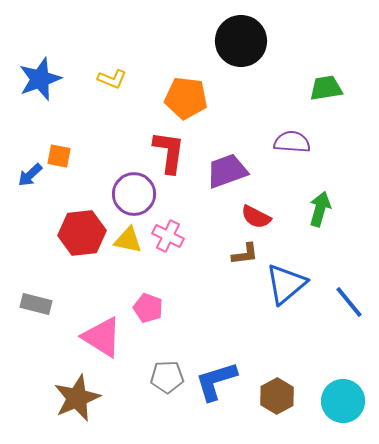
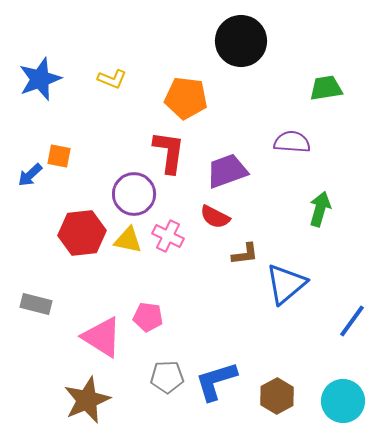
red semicircle: moved 41 px left
blue line: moved 3 px right, 19 px down; rotated 75 degrees clockwise
pink pentagon: moved 9 px down; rotated 12 degrees counterclockwise
brown star: moved 10 px right, 2 px down
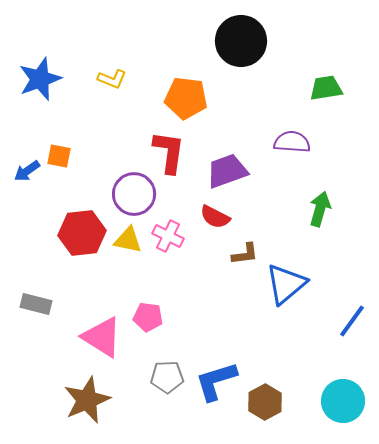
blue arrow: moved 3 px left, 4 px up; rotated 8 degrees clockwise
brown hexagon: moved 12 px left, 6 px down
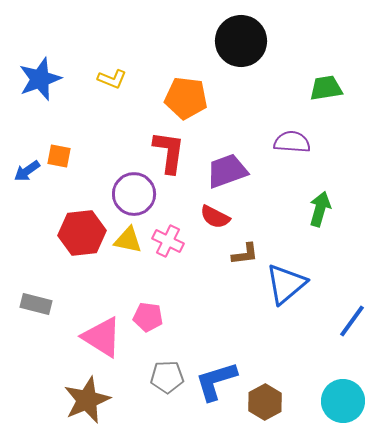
pink cross: moved 5 px down
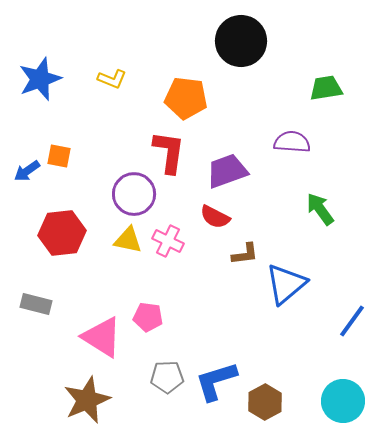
green arrow: rotated 52 degrees counterclockwise
red hexagon: moved 20 px left
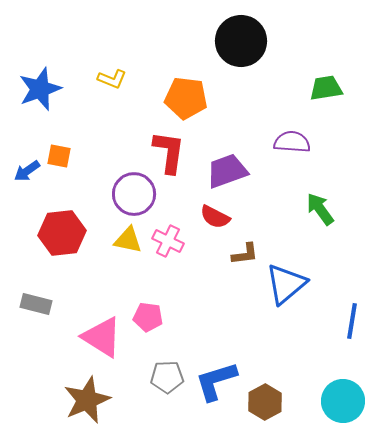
blue star: moved 10 px down
blue line: rotated 27 degrees counterclockwise
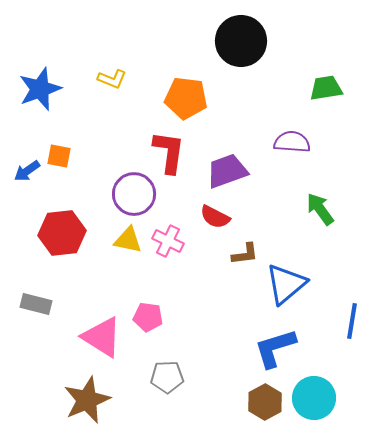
blue L-shape: moved 59 px right, 33 px up
cyan circle: moved 29 px left, 3 px up
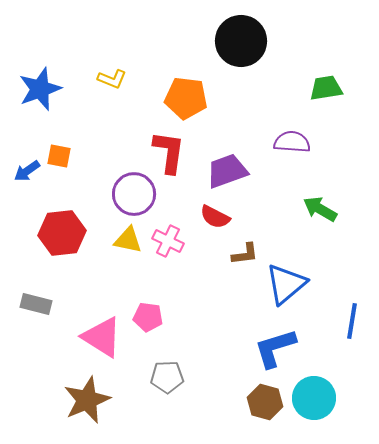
green arrow: rotated 24 degrees counterclockwise
brown hexagon: rotated 16 degrees counterclockwise
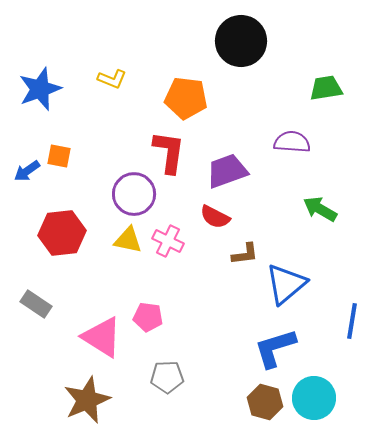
gray rectangle: rotated 20 degrees clockwise
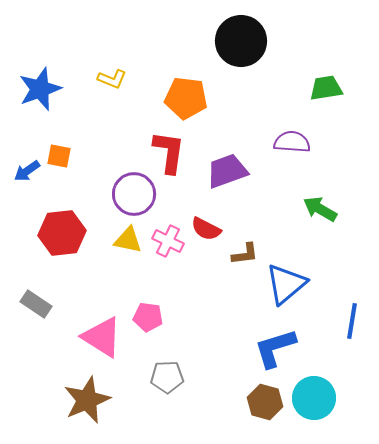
red semicircle: moved 9 px left, 12 px down
